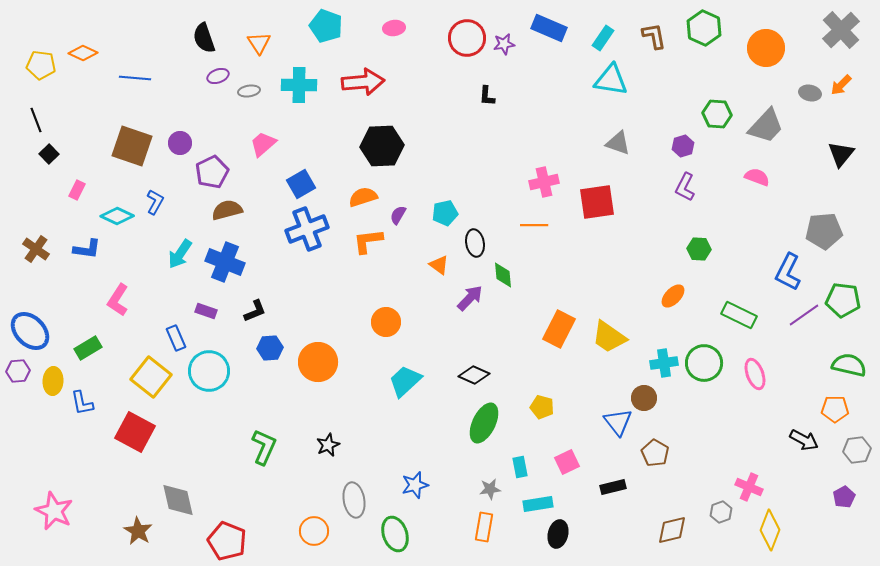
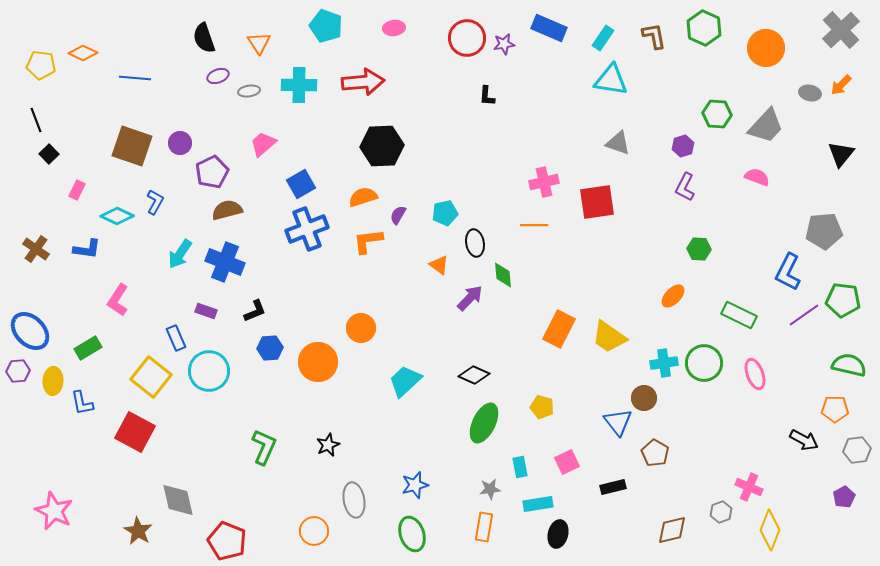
orange circle at (386, 322): moved 25 px left, 6 px down
green ellipse at (395, 534): moved 17 px right
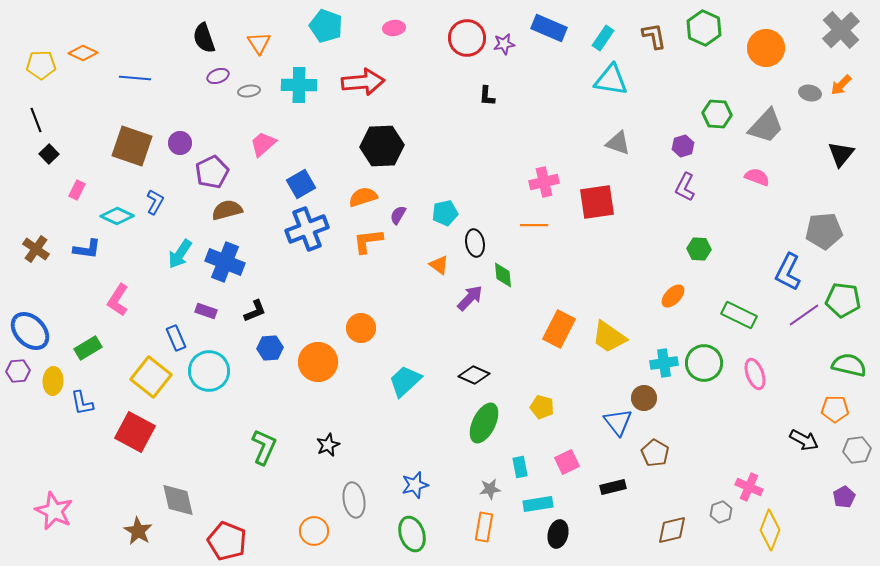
yellow pentagon at (41, 65): rotated 8 degrees counterclockwise
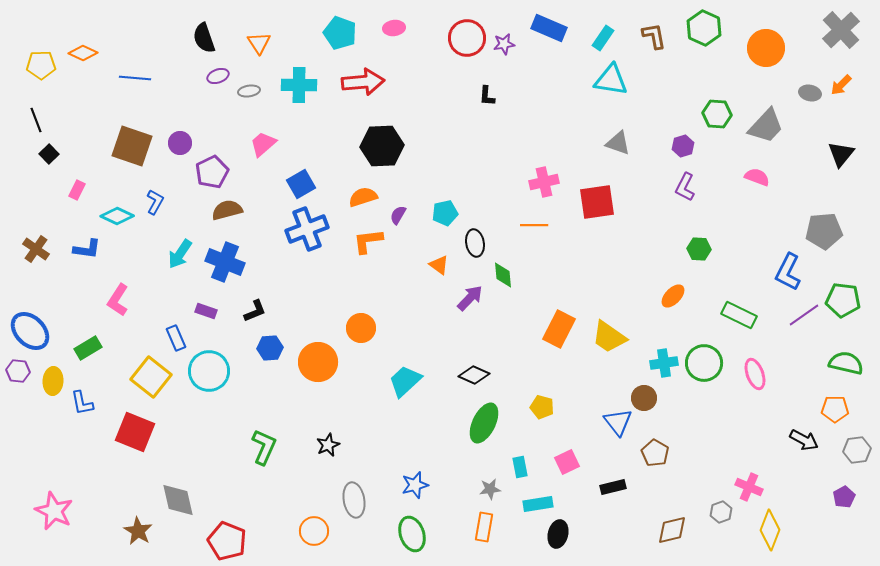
cyan pentagon at (326, 26): moved 14 px right, 7 px down
green semicircle at (849, 365): moved 3 px left, 2 px up
purple hexagon at (18, 371): rotated 10 degrees clockwise
red square at (135, 432): rotated 6 degrees counterclockwise
